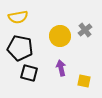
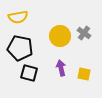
gray cross: moved 1 px left, 3 px down; rotated 16 degrees counterclockwise
yellow square: moved 7 px up
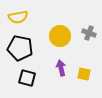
gray cross: moved 5 px right; rotated 16 degrees counterclockwise
black square: moved 2 px left, 5 px down
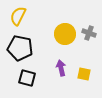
yellow semicircle: moved 1 px up; rotated 126 degrees clockwise
yellow circle: moved 5 px right, 2 px up
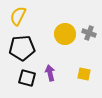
black pentagon: moved 2 px right; rotated 15 degrees counterclockwise
purple arrow: moved 11 px left, 5 px down
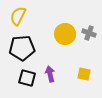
purple arrow: moved 1 px down
